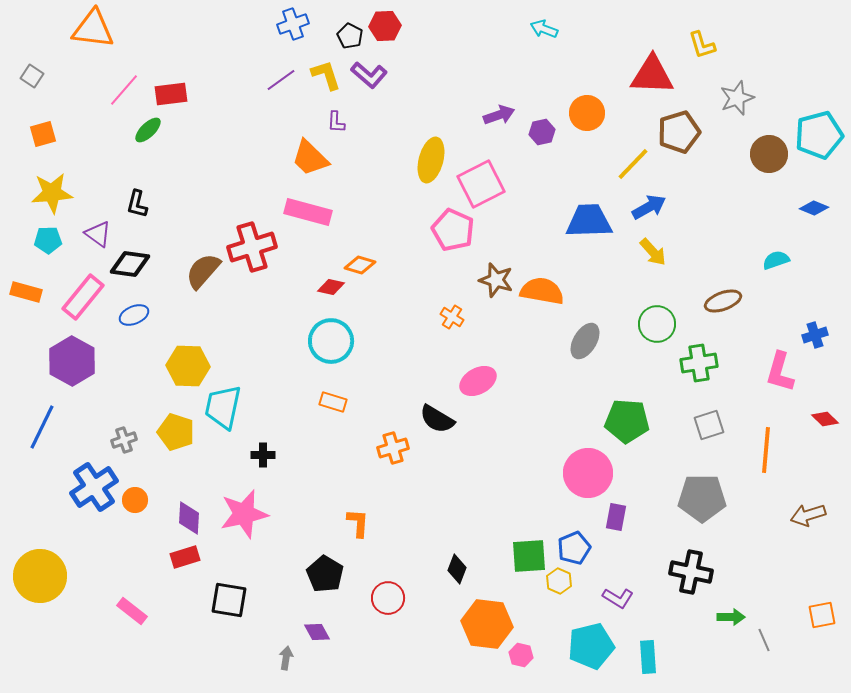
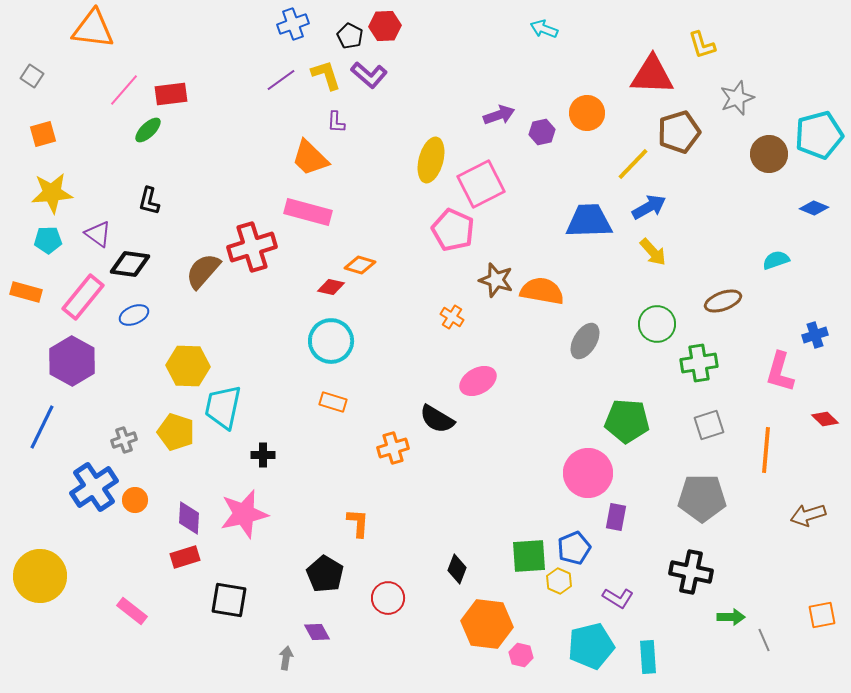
black L-shape at (137, 204): moved 12 px right, 3 px up
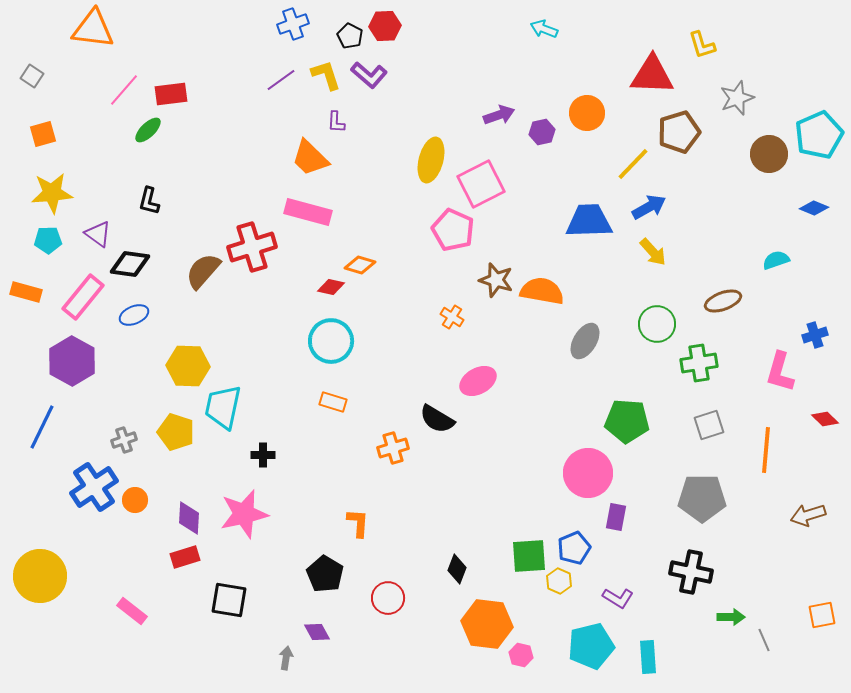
cyan pentagon at (819, 135): rotated 9 degrees counterclockwise
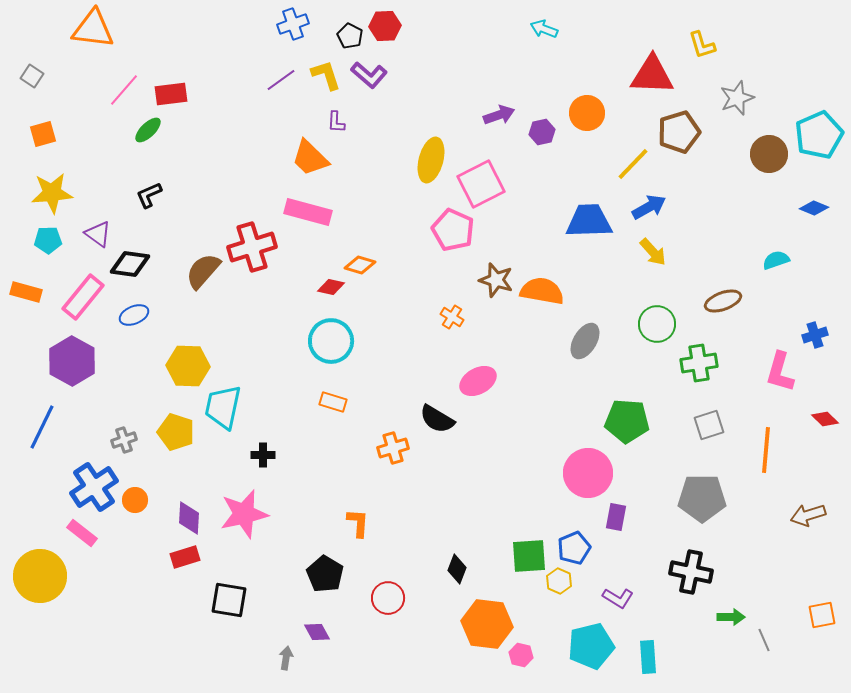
black L-shape at (149, 201): moved 6 px up; rotated 52 degrees clockwise
pink rectangle at (132, 611): moved 50 px left, 78 px up
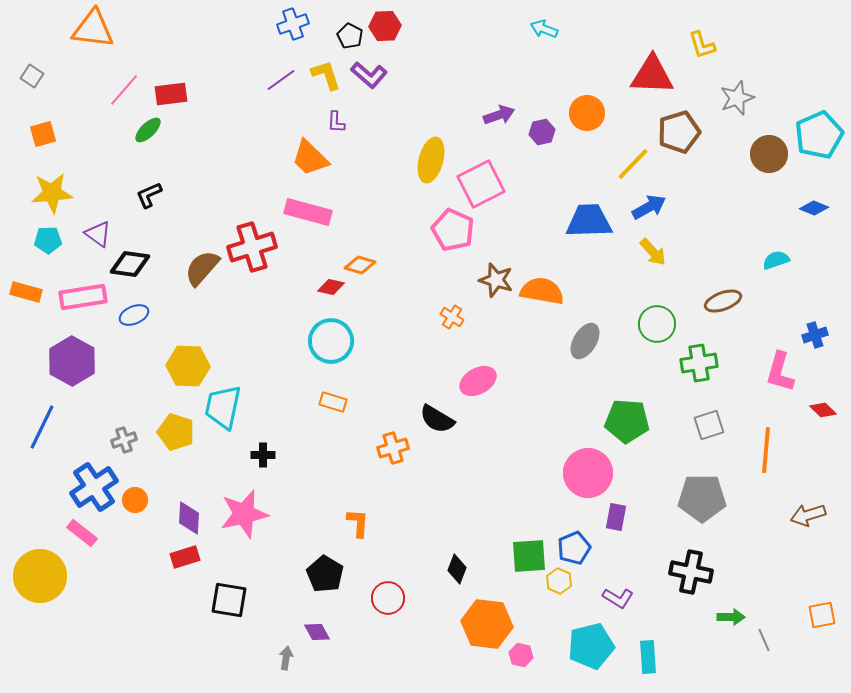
brown semicircle at (203, 271): moved 1 px left, 3 px up
pink rectangle at (83, 297): rotated 42 degrees clockwise
red diamond at (825, 419): moved 2 px left, 9 px up
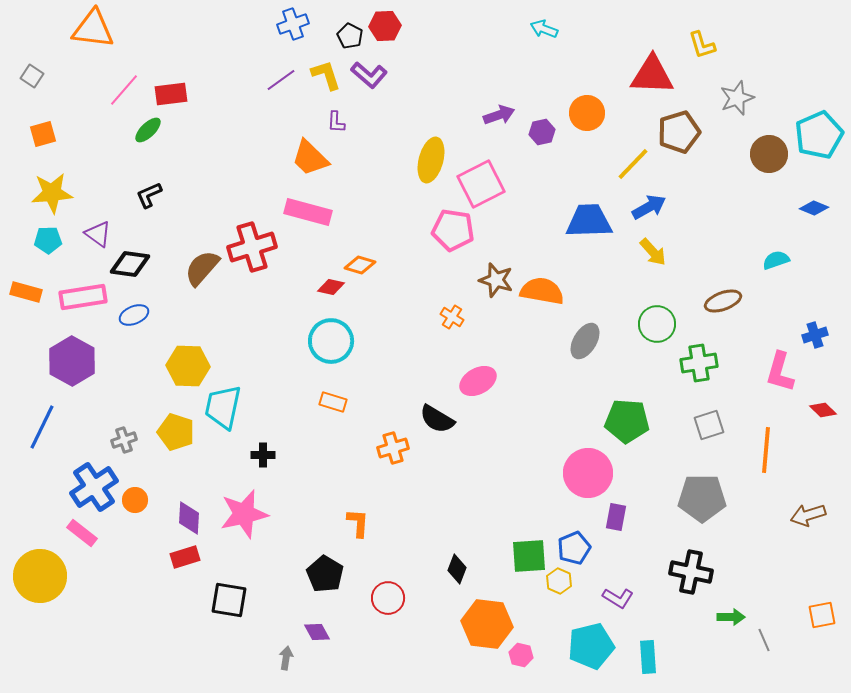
pink pentagon at (453, 230): rotated 15 degrees counterclockwise
